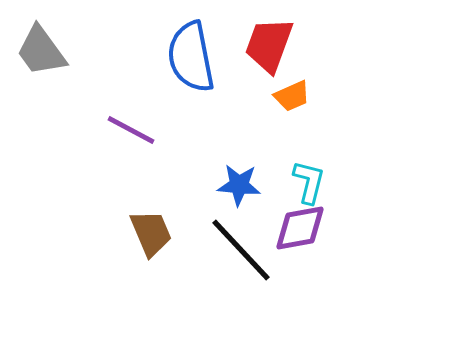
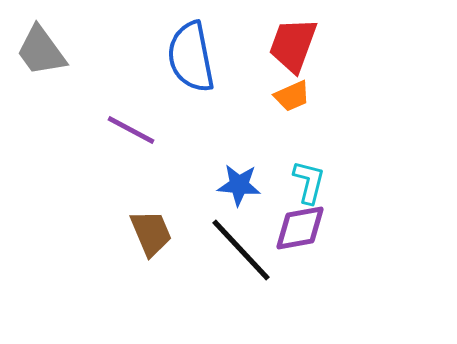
red trapezoid: moved 24 px right
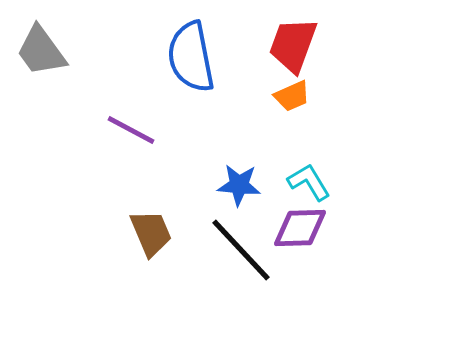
cyan L-shape: rotated 45 degrees counterclockwise
purple diamond: rotated 8 degrees clockwise
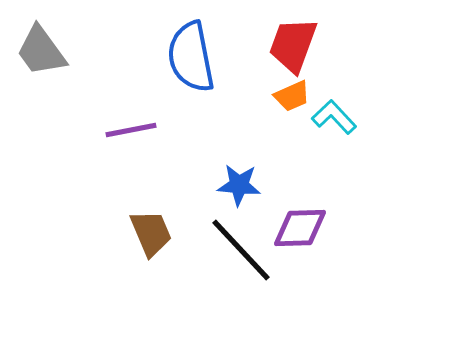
purple line: rotated 39 degrees counterclockwise
cyan L-shape: moved 25 px right, 65 px up; rotated 12 degrees counterclockwise
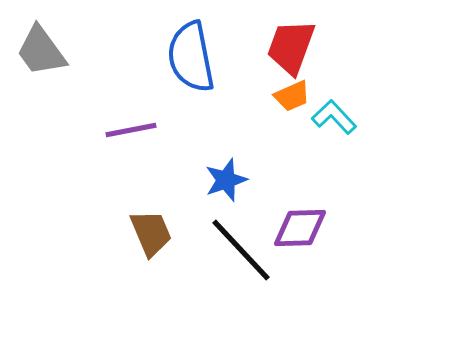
red trapezoid: moved 2 px left, 2 px down
blue star: moved 13 px left, 5 px up; rotated 24 degrees counterclockwise
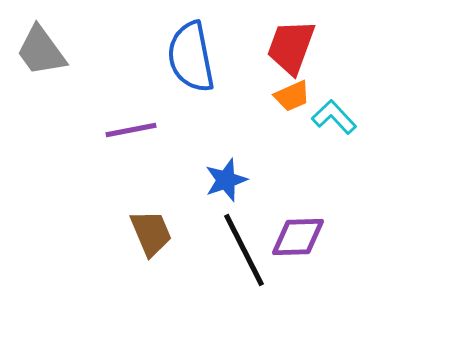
purple diamond: moved 2 px left, 9 px down
black line: moved 3 px right; rotated 16 degrees clockwise
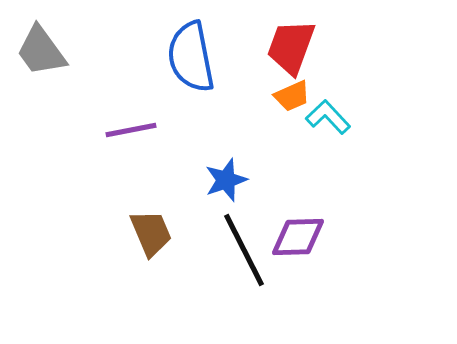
cyan L-shape: moved 6 px left
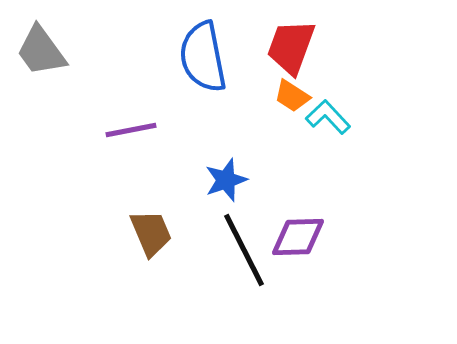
blue semicircle: moved 12 px right
orange trapezoid: rotated 57 degrees clockwise
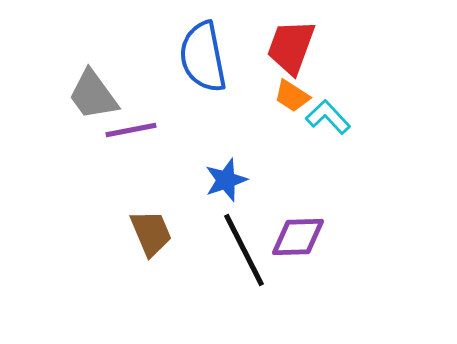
gray trapezoid: moved 52 px right, 44 px down
